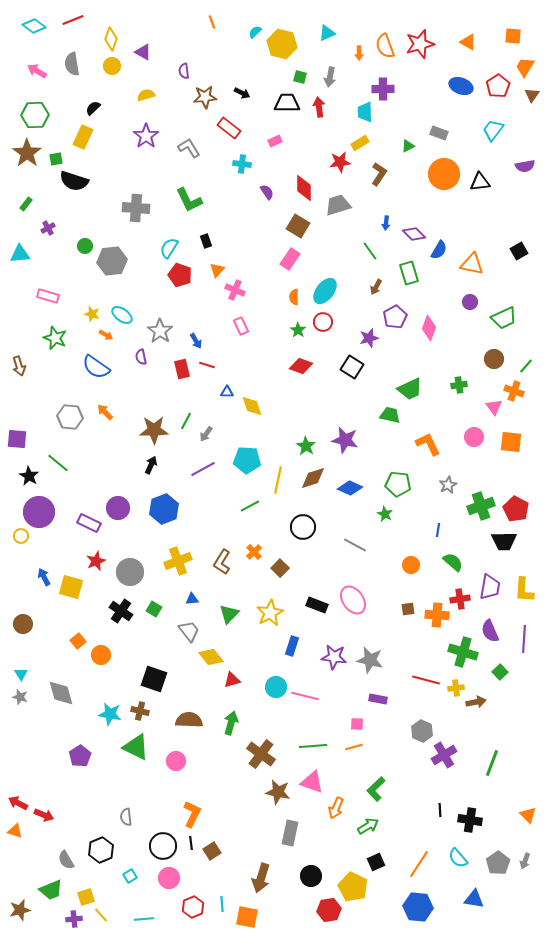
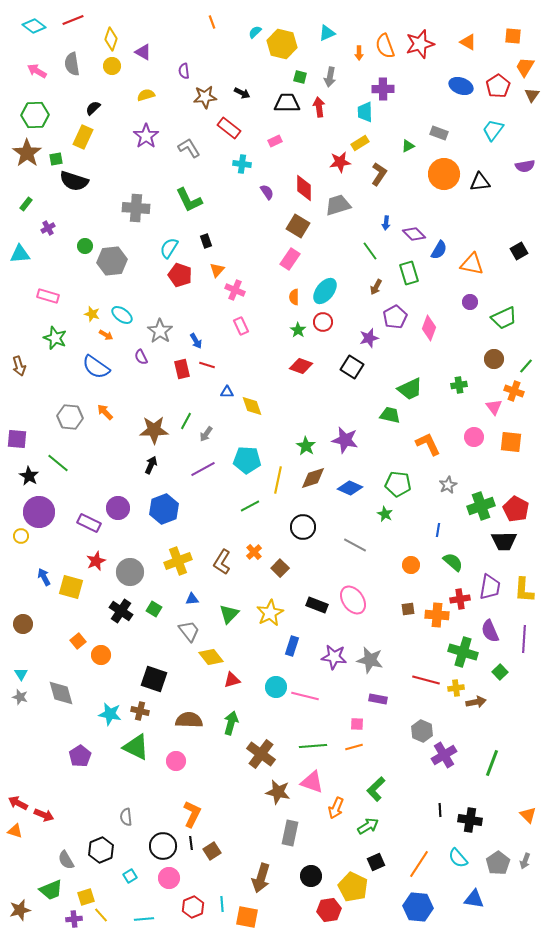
purple semicircle at (141, 357): rotated 14 degrees counterclockwise
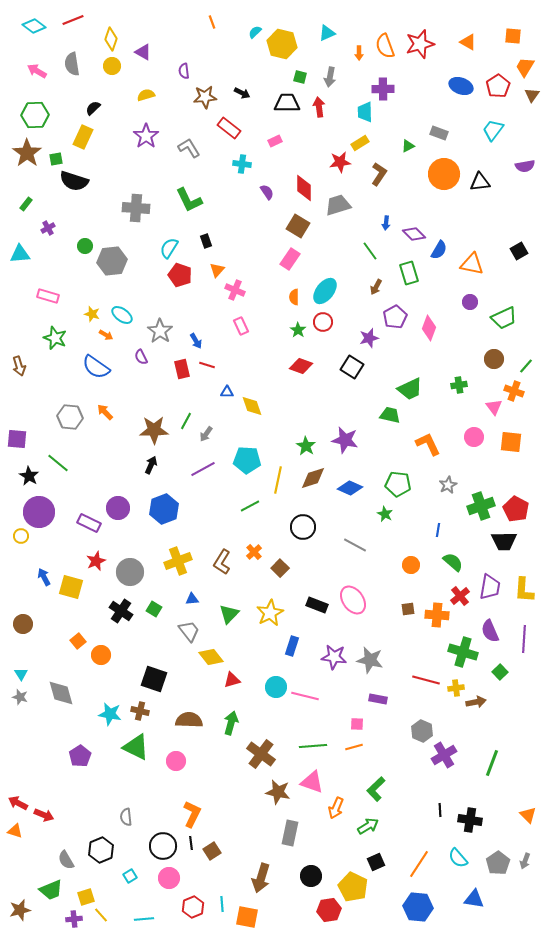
red cross at (460, 599): moved 3 px up; rotated 30 degrees counterclockwise
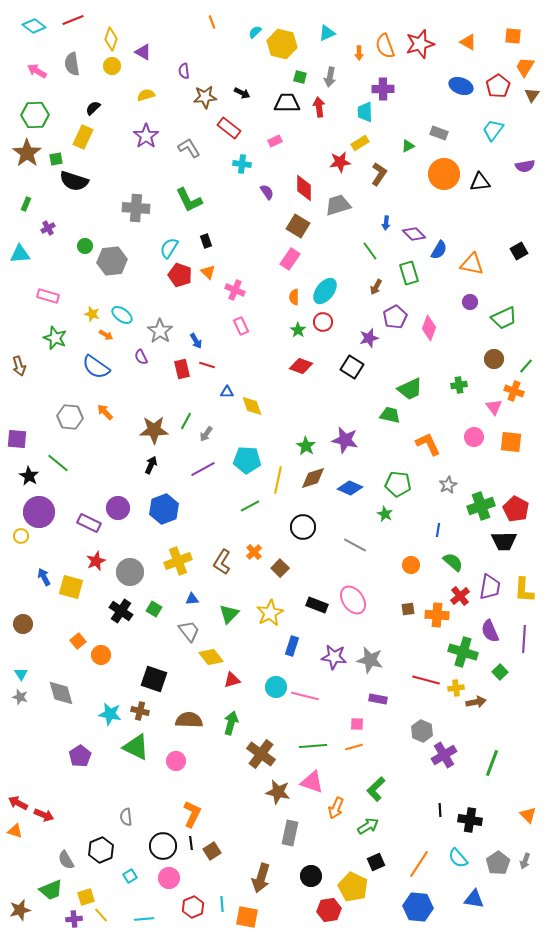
green rectangle at (26, 204): rotated 16 degrees counterclockwise
orange triangle at (217, 270): moved 9 px left, 2 px down; rotated 28 degrees counterclockwise
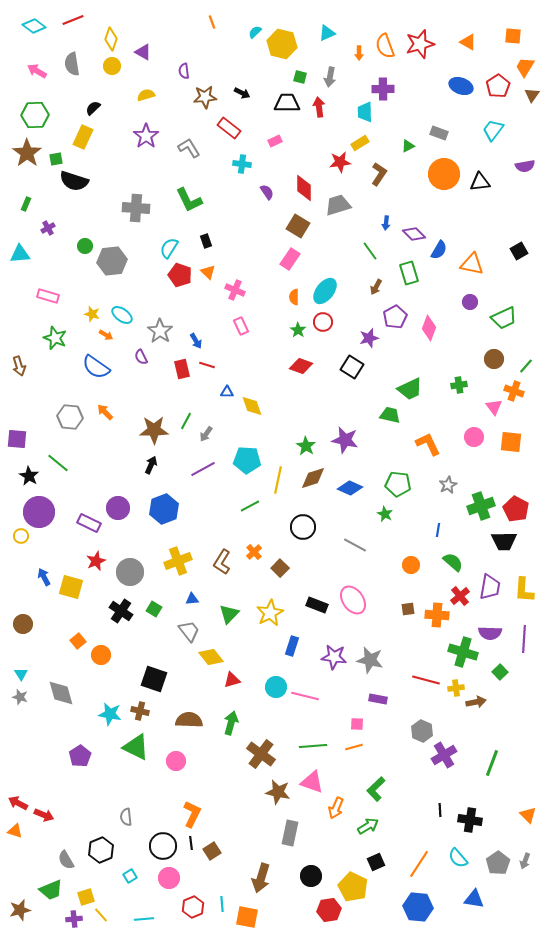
purple semicircle at (490, 631): moved 2 px down; rotated 65 degrees counterclockwise
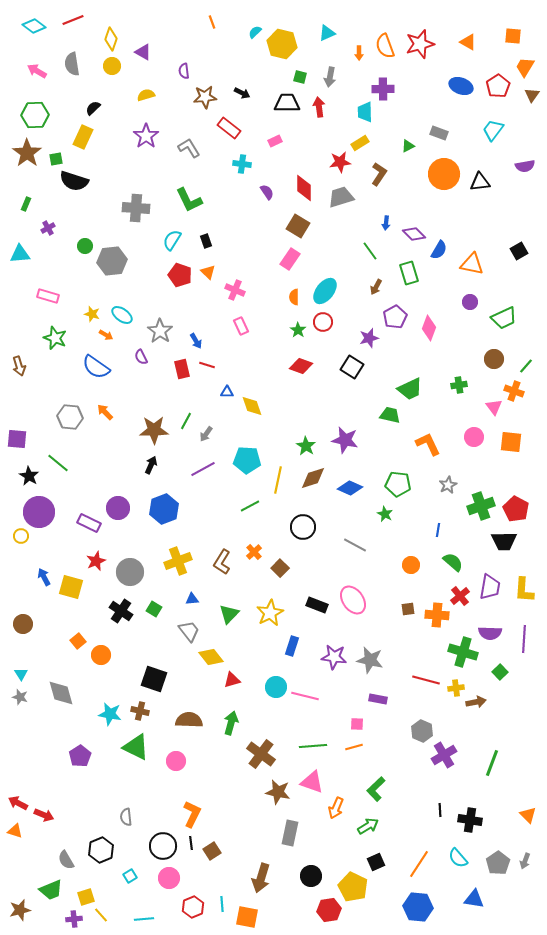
gray trapezoid at (338, 205): moved 3 px right, 8 px up
cyan semicircle at (169, 248): moved 3 px right, 8 px up
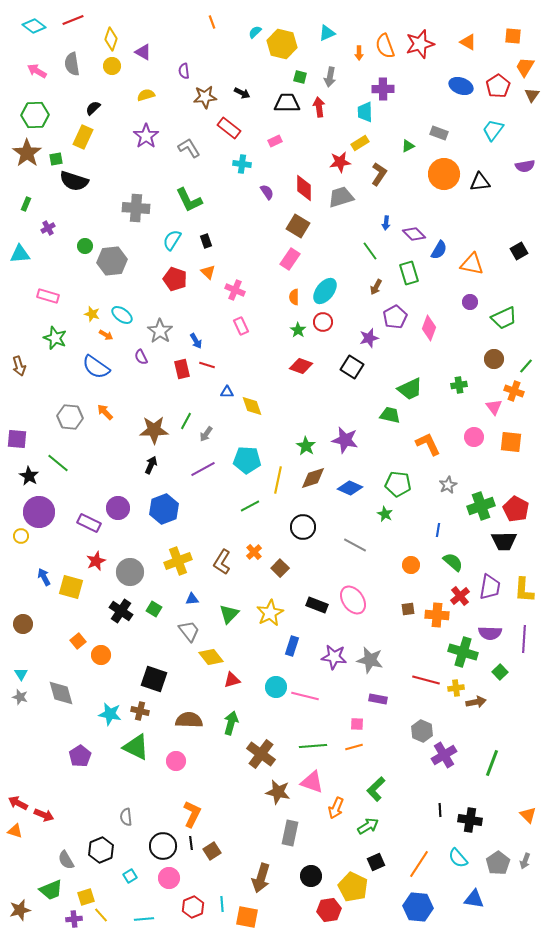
red pentagon at (180, 275): moved 5 px left, 4 px down
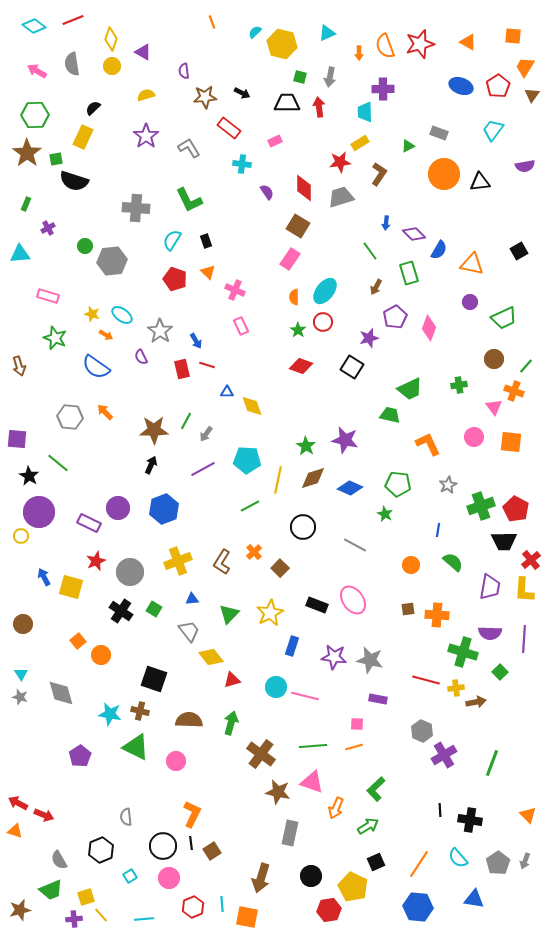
red cross at (460, 596): moved 71 px right, 36 px up
gray semicircle at (66, 860): moved 7 px left
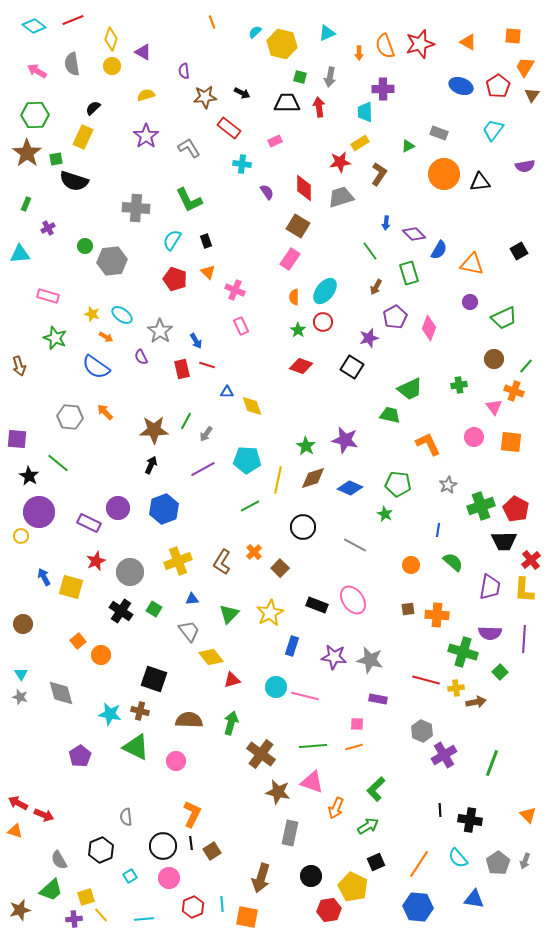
orange arrow at (106, 335): moved 2 px down
green trapezoid at (51, 890): rotated 20 degrees counterclockwise
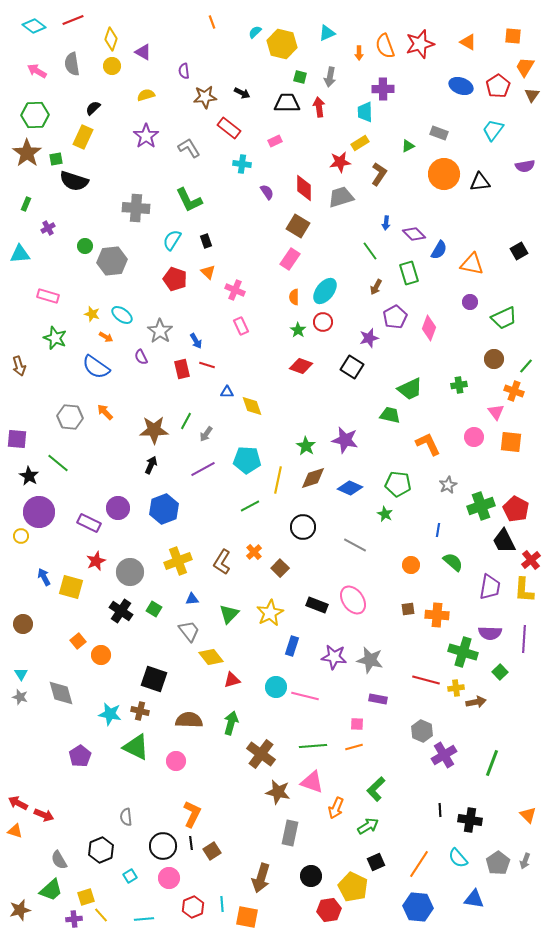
pink triangle at (494, 407): moved 2 px right, 5 px down
black trapezoid at (504, 541): rotated 64 degrees clockwise
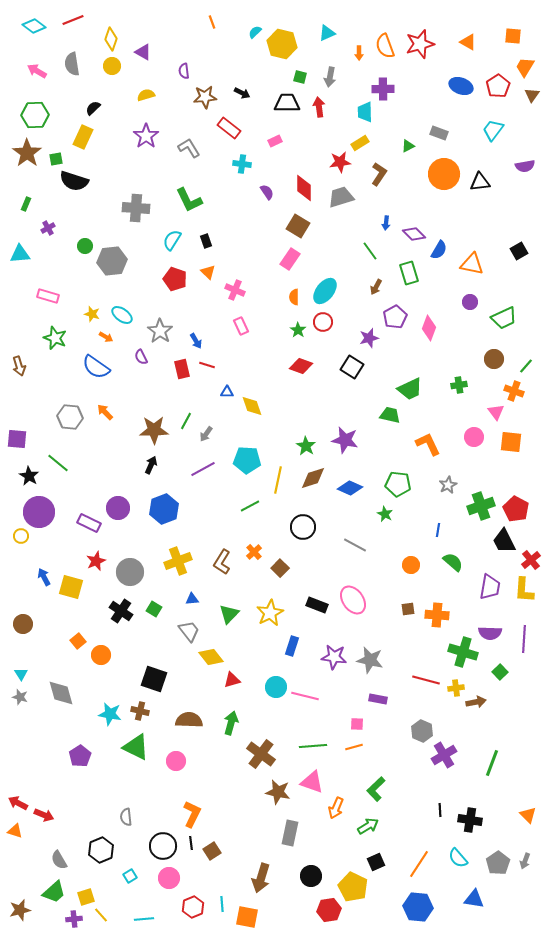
green trapezoid at (51, 890): moved 3 px right, 2 px down
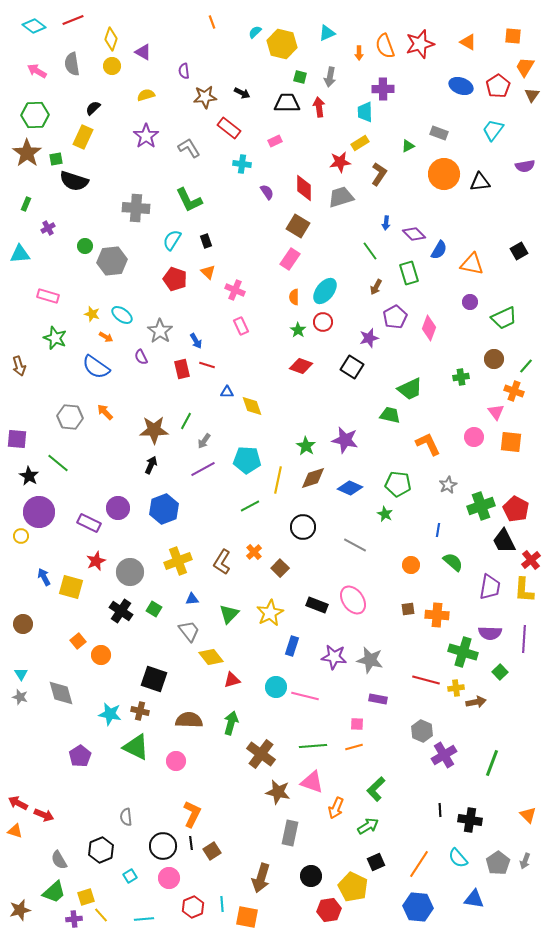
green cross at (459, 385): moved 2 px right, 8 px up
gray arrow at (206, 434): moved 2 px left, 7 px down
